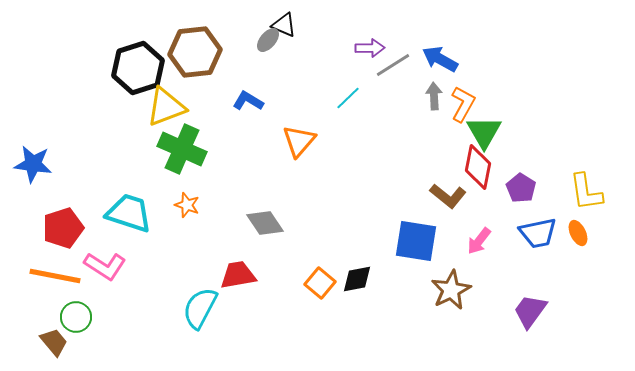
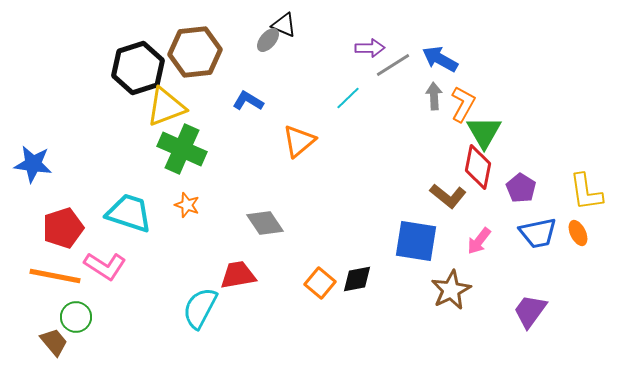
orange triangle: rotated 9 degrees clockwise
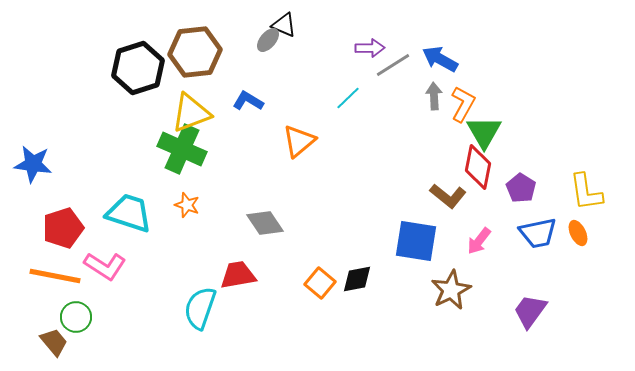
yellow triangle: moved 25 px right, 6 px down
cyan semicircle: rotated 9 degrees counterclockwise
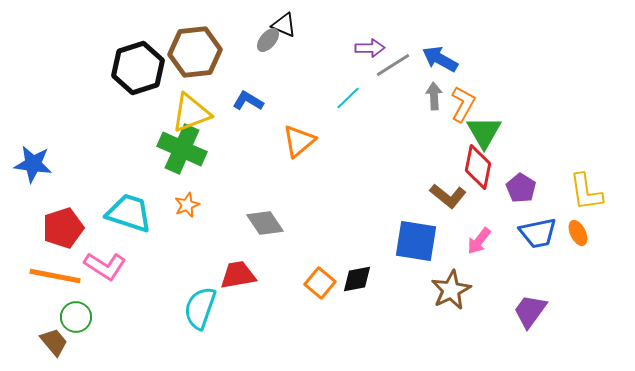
orange star: rotated 30 degrees clockwise
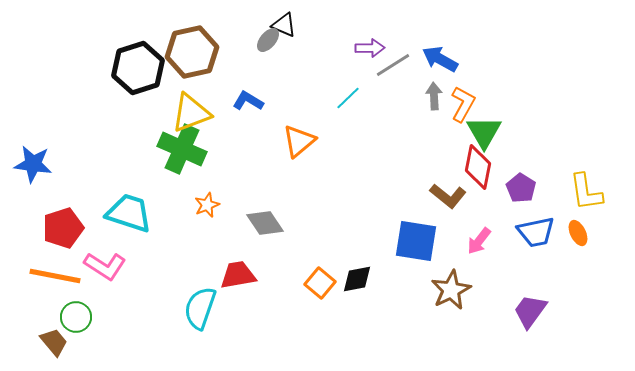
brown hexagon: moved 3 px left; rotated 6 degrees counterclockwise
orange star: moved 20 px right
blue trapezoid: moved 2 px left, 1 px up
